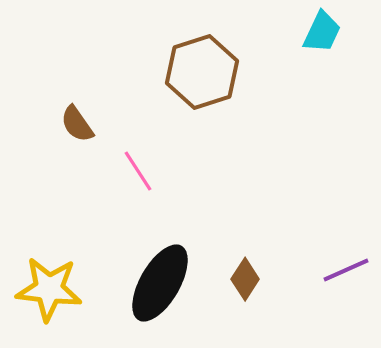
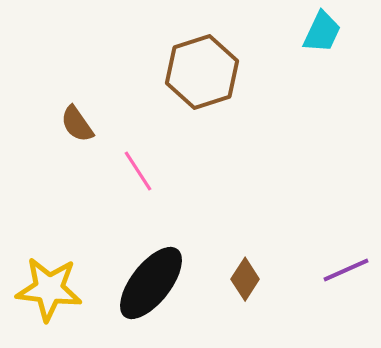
black ellipse: moved 9 px left; rotated 8 degrees clockwise
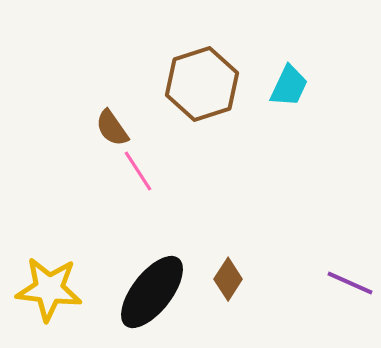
cyan trapezoid: moved 33 px left, 54 px down
brown hexagon: moved 12 px down
brown semicircle: moved 35 px right, 4 px down
purple line: moved 4 px right, 13 px down; rotated 48 degrees clockwise
brown diamond: moved 17 px left
black ellipse: moved 1 px right, 9 px down
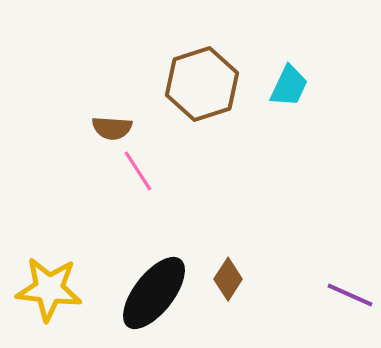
brown semicircle: rotated 51 degrees counterclockwise
purple line: moved 12 px down
black ellipse: moved 2 px right, 1 px down
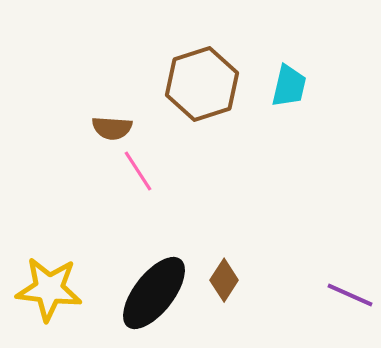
cyan trapezoid: rotated 12 degrees counterclockwise
brown diamond: moved 4 px left, 1 px down
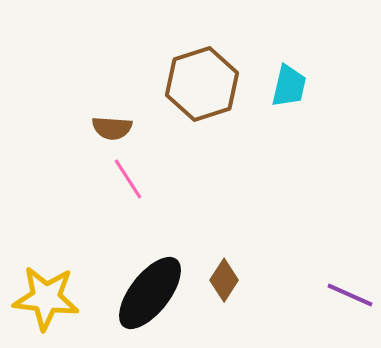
pink line: moved 10 px left, 8 px down
yellow star: moved 3 px left, 9 px down
black ellipse: moved 4 px left
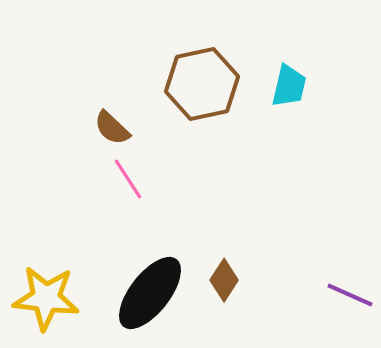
brown hexagon: rotated 6 degrees clockwise
brown semicircle: rotated 39 degrees clockwise
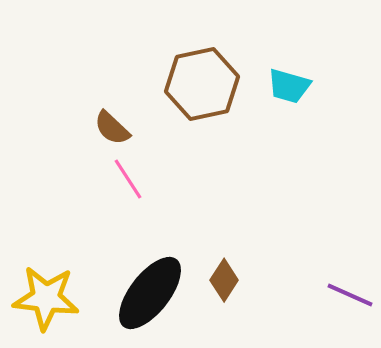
cyan trapezoid: rotated 93 degrees clockwise
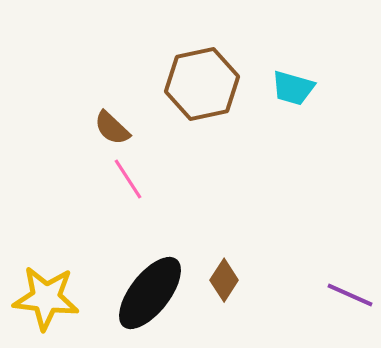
cyan trapezoid: moved 4 px right, 2 px down
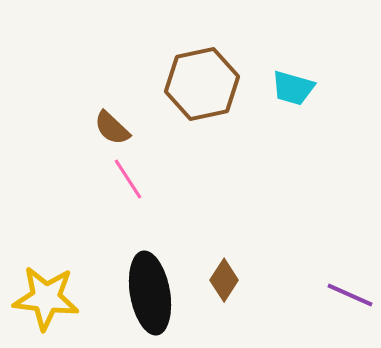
black ellipse: rotated 48 degrees counterclockwise
